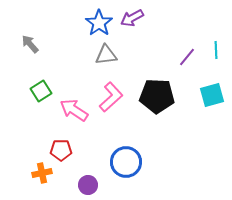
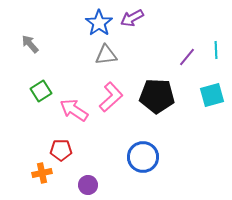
blue circle: moved 17 px right, 5 px up
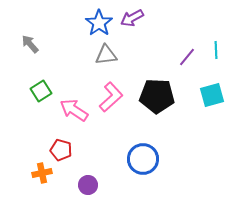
red pentagon: rotated 15 degrees clockwise
blue circle: moved 2 px down
